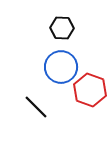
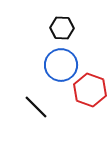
blue circle: moved 2 px up
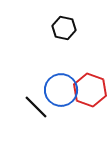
black hexagon: moved 2 px right; rotated 10 degrees clockwise
blue circle: moved 25 px down
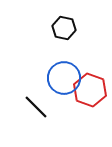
blue circle: moved 3 px right, 12 px up
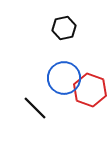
black hexagon: rotated 25 degrees counterclockwise
black line: moved 1 px left, 1 px down
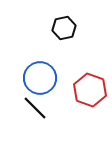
blue circle: moved 24 px left
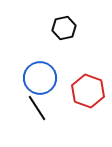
red hexagon: moved 2 px left, 1 px down
black line: moved 2 px right; rotated 12 degrees clockwise
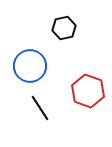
blue circle: moved 10 px left, 12 px up
black line: moved 3 px right
